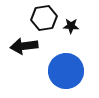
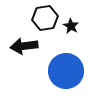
black hexagon: moved 1 px right
black star: rotated 28 degrees clockwise
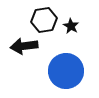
black hexagon: moved 1 px left, 2 px down
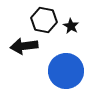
black hexagon: rotated 20 degrees clockwise
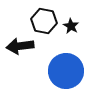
black hexagon: moved 1 px down
black arrow: moved 4 px left
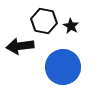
blue circle: moved 3 px left, 4 px up
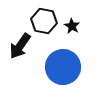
black star: moved 1 px right
black arrow: rotated 48 degrees counterclockwise
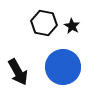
black hexagon: moved 2 px down
black arrow: moved 2 px left, 26 px down; rotated 64 degrees counterclockwise
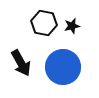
black star: rotated 28 degrees clockwise
black arrow: moved 3 px right, 9 px up
